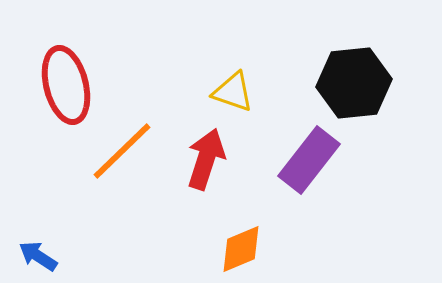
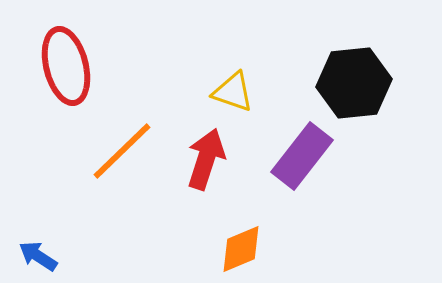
red ellipse: moved 19 px up
purple rectangle: moved 7 px left, 4 px up
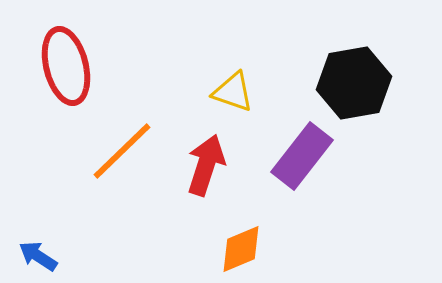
black hexagon: rotated 4 degrees counterclockwise
red arrow: moved 6 px down
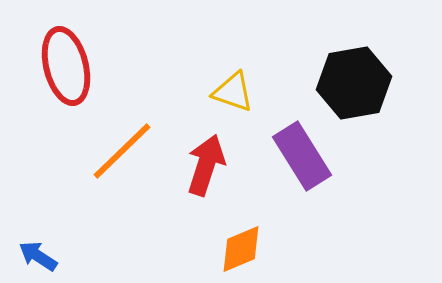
purple rectangle: rotated 70 degrees counterclockwise
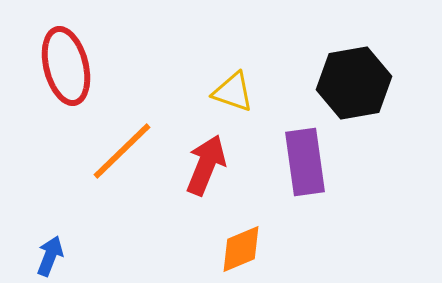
purple rectangle: moved 3 px right, 6 px down; rotated 24 degrees clockwise
red arrow: rotated 4 degrees clockwise
blue arrow: moved 12 px right; rotated 78 degrees clockwise
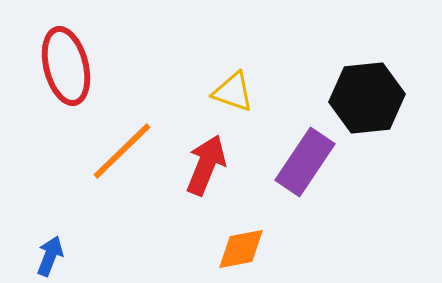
black hexagon: moved 13 px right, 15 px down; rotated 4 degrees clockwise
purple rectangle: rotated 42 degrees clockwise
orange diamond: rotated 12 degrees clockwise
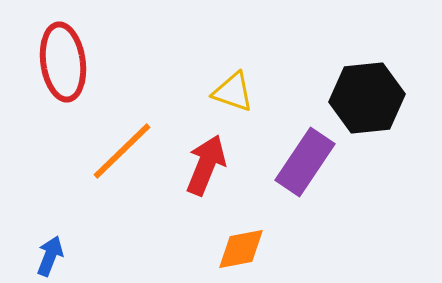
red ellipse: moved 3 px left, 4 px up; rotated 6 degrees clockwise
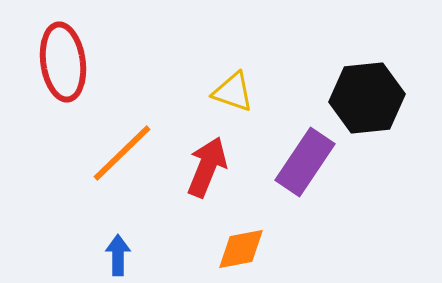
orange line: moved 2 px down
red arrow: moved 1 px right, 2 px down
blue arrow: moved 68 px right, 1 px up; rotated 21 degrees counterclockwise
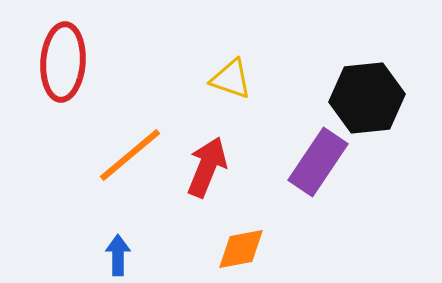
red ellipse: rotated 12 degrees clockwise
yellow triangle: moved 2 px left, 13 px up
orange line: moved 8 px right, 2 px down; rotated 4 degrees clockwise
purple rectangle: moved 13 px right
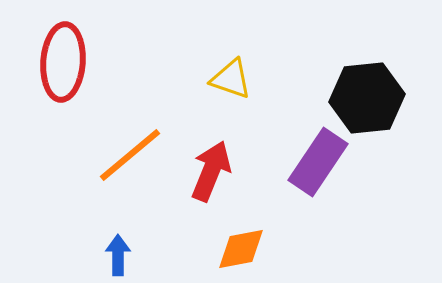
red arrow: moved 4 px right, 4 px down
